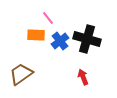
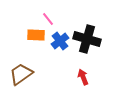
pink line: moved 1 px down
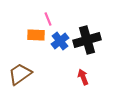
pink line: rotated 16 degrees clockwise
black cross: moved 1 px down; rotated 32 degrees counterclockwise
brown trapezoid: moved 1 px left
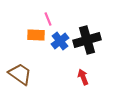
brown trapezoid: rotated 70 degrees clockwise
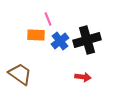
red arrow: rotated 119 degrees clockwise
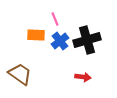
pink line: moved 7 px right
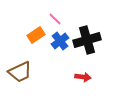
pink line: rotated 24 degrees counterclockwise
orange rectangle: rotated 36 degrees counterclockwise
brown trapezoid: moved 2 px up; rotated 120 degrees clockwise
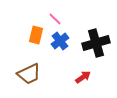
orange rectangle: rotated 42 degrees counterclockwise
black cross: moved 9 px right, 3 px down
brown trapezoid: moved 9 px right, 2 px down
red arrow: rotated 42 degrees counterclockwise
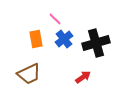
orange rectangle: moved 4 px down; rotated 24 degrees counterclockwise
blue cross: moved 4 px right, 2 px up
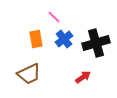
pink line: moved 1 px left, 2 px up
